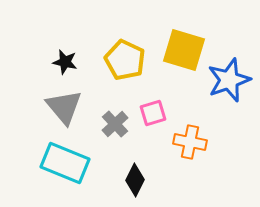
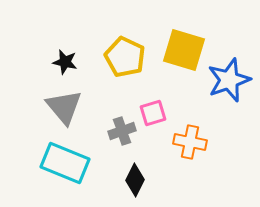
yellow pentagon: moved 3 px up
gray cross: moved 7 px right, 7 px down; rotated 24 degrees clockwise
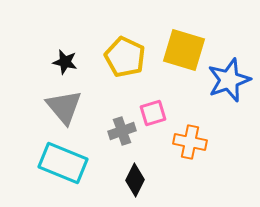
cyan rectangle: moved 2 px left
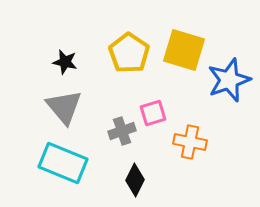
yellow pentagon: moved 4 px right, 4 px up; rotated 9 degrees clockwise
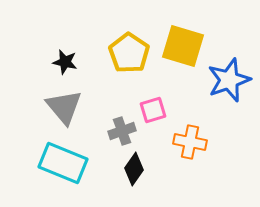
yellow square: moved 1 px left, 4 px up
pink square: moved 3 px up
black diamond: moved 1 px left, 11 px up; rotated 8 degrees clockwise
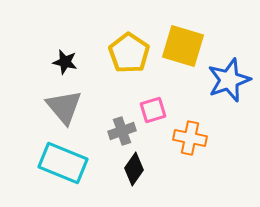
orange cross: moved 4 px up
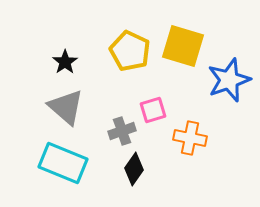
yellow pentagon: moved 1 px right, 2 px up; rotated 9 degrees counterclockwise
black star: rotated 25 degrees clockwise
gray triangle: moved 2 px right; rotated 9 degrees counterclockwise
